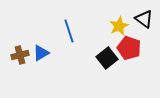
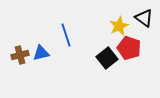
black triangle: moved 1 px up
blue line: moved 3 px left, 4 px down
blue triangle: rotated 18 degrees clockwise
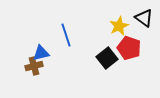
brown cross: moved 14 px right, 11 px down
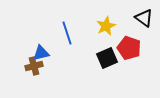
yellow star: moved 13 px left
blue line: moved 1 px right, 2 px up
black square: rotated 15 degrees clockwise
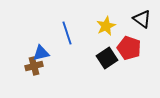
black triangle: moved 2 px left, 1 px down
black square: rotated 10 degrees counterclockwise
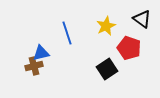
black square: moved 11 px down
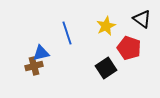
black square: moved 1 px left, 1 px up
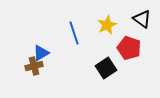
yellow star: moved 1 px right, 1 px up
blue line: moved 7 px right
blue triangle: rotated 18 degrees counterclockwise
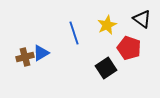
brown cross: moved 9 px left, 9 px up
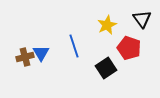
black triangle: rotated 18 degrees clockwise
blue line: moved 13 px down
blue triangle: rotated 30 degrees counterclockwise
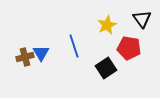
red pentagon: rotated 10 degrees counterclockwise
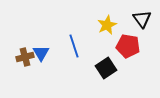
red pentagon: moved 1 px left, 2 px up
